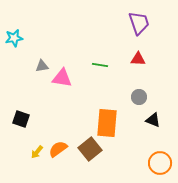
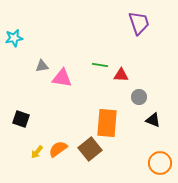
red triangle: moved 17 px left, 16 px down
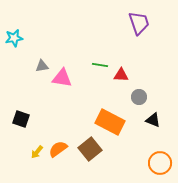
orange rectangle: moved 3 px right, 1 px up; rotated 68 degrees counterclockwise
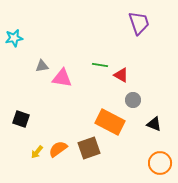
red triangle: rotated 28 degrees clockwise
gray circle: moved 6 px left, 3 px down
black triangle: moved 1 px right, 4 px down
brown square: moved 1 px left, 1 px up; rotated 20 degrees clockwise
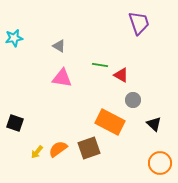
gray triangle: moved 17 px right, 20 px up; rotated 40 degrees clockwise
black square: moved 6 px left, 4 px down
black triangle: rotated 21 degrees clockwise
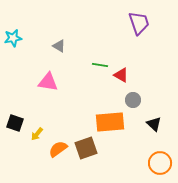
cyan star: moved 1 px left
pink triangle: moved 14 px left, 4 px down
orange rectangle: rotated 32 degrees counterclockwise
brown square: moved 3 px left
yellow arrow: moved 18 px up
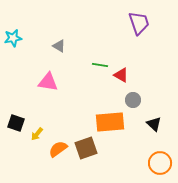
black square: moved 1 px right
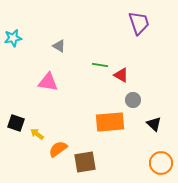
yellow arrow: rotated 88 degrees clockwise
brown square: moved 1 px left, 14 px down; rotated 10 degrees clockwise
orange circle: moved 1 px right
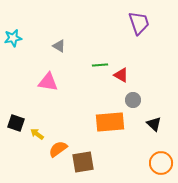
green line: rotated 14 degrees counterclockwise
brown square: moved 2 px left
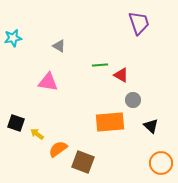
black triangle: moved 3 px left, 2 px down
brown square: rotated 30 degrees clockwise
